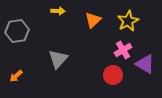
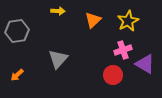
pink cross: rotated 12 degrees clockwise
orange arrow: moved 1 px right, 1 px up
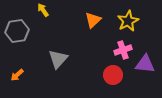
yellow arrow: moved 15 px left, 1 px up; rotated 128 degrees counterclockwise
purple triangle: rotated 25 degrees counterclockwise
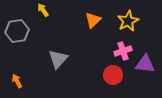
pink cross: moved 1 px down
orange arrow: moved 6 px down; rotated 104 degrees clockwise
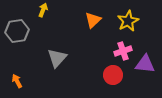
yellow arrow: rotated 56 degrees clockwise
gray triangle: moved 1 px left, 1 px up
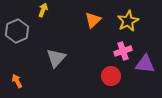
gray hexagon: rotated 15 degrees counterclockwise
gray triangle: moved 1 px left
red circle: moved 2 px left, 1 px down
